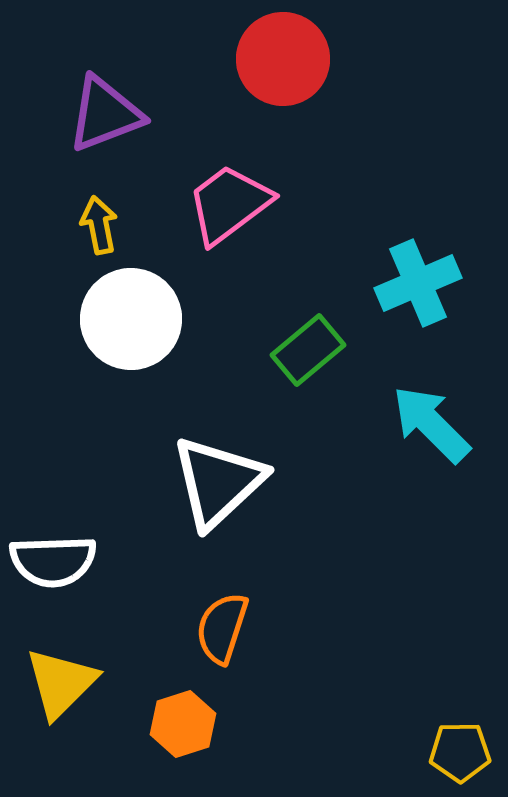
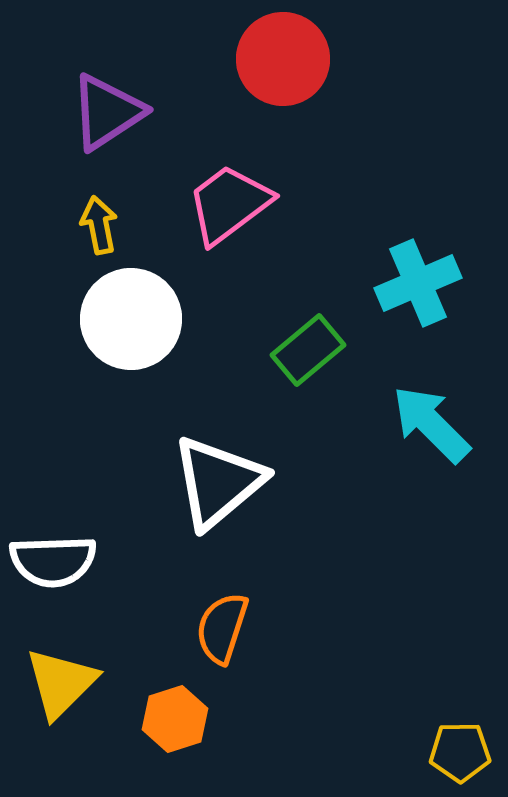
purple triangle: moved 2 px right, 2 px up; rotated 12 degrees counterclockwise
white triangle: rotated 3 degrees clockwise
orange hexagon: moved 8 px left, 5 px up
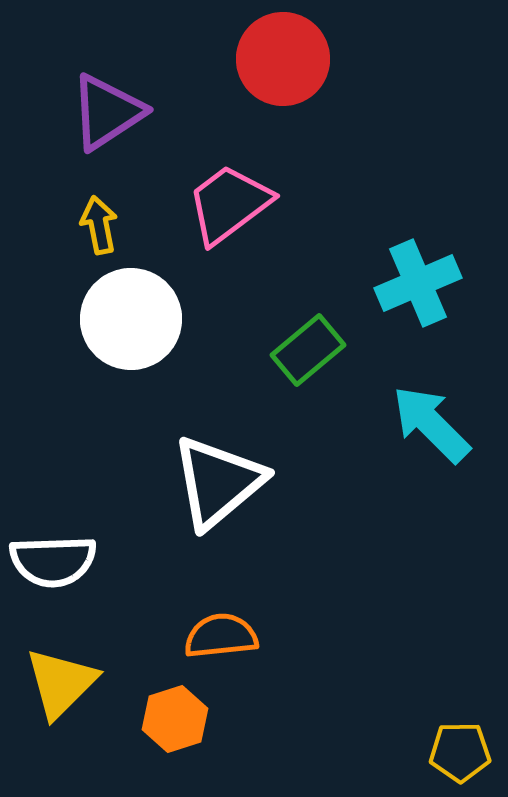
orange semicircle: moved 1 px left, 8 px down; rotated 66 degrees clockwise
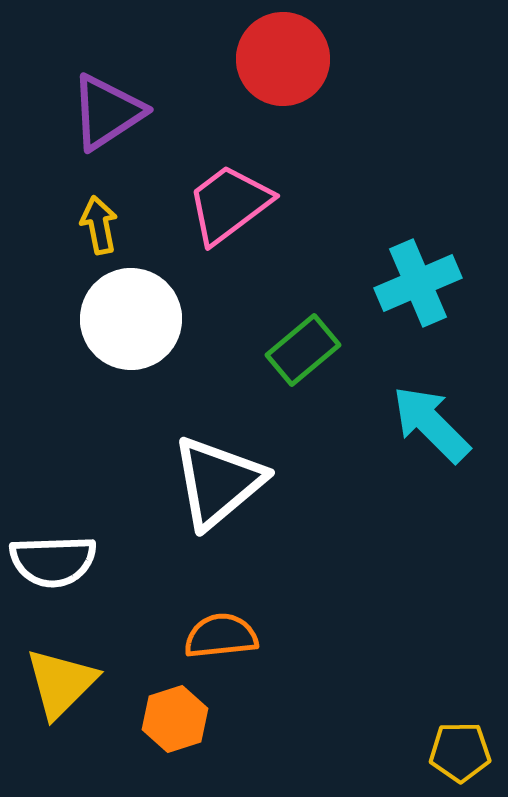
green rectangle: moved 5 px left
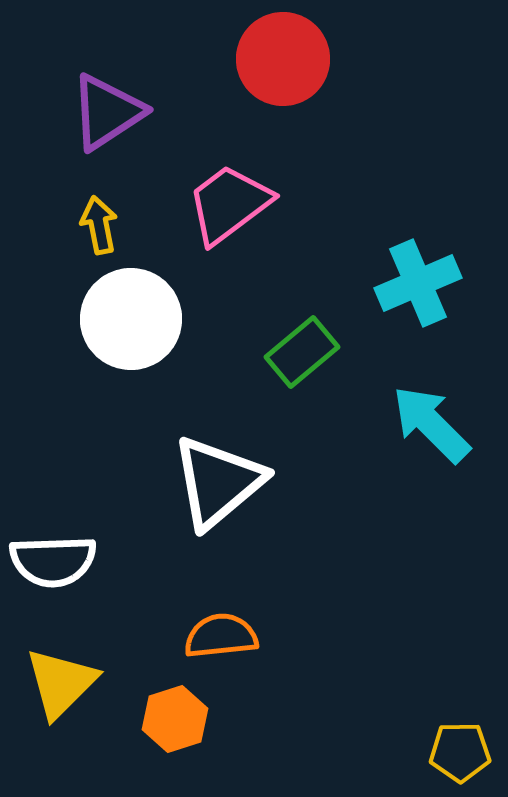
green rectangle: moved 1 px left, 2 px down
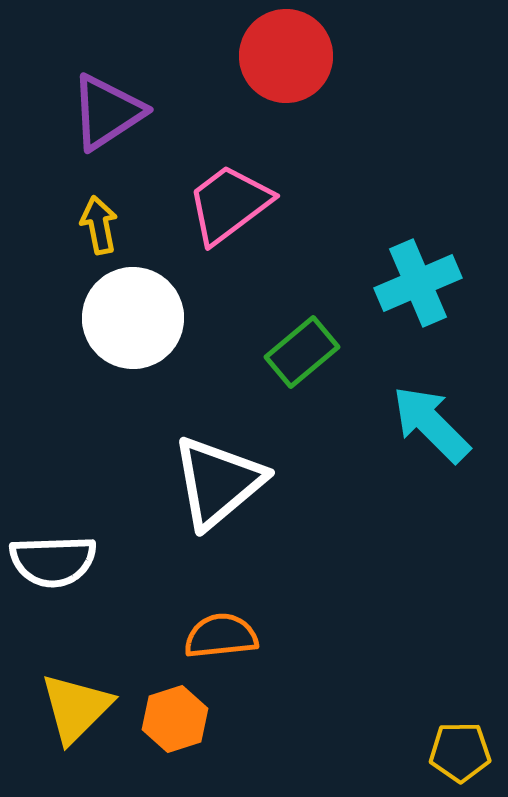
red circle: moved 3 px right, 3 px up
white circle: moved 2 px right, 1 px up
yellow triangle: moved 15 px right, 25 px down
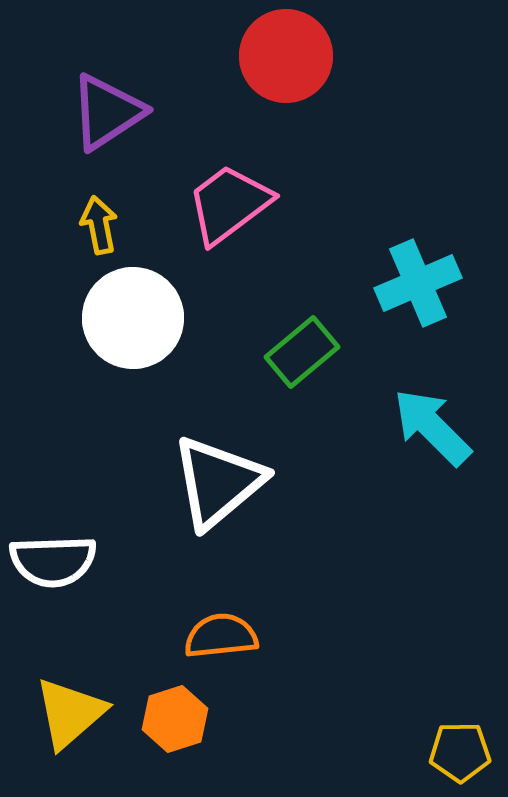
cyan arrow: moved 1 px right, 3 px down
yellow triangle: moved 6 px left, 5 px down; rotated 4 degrees clockwise
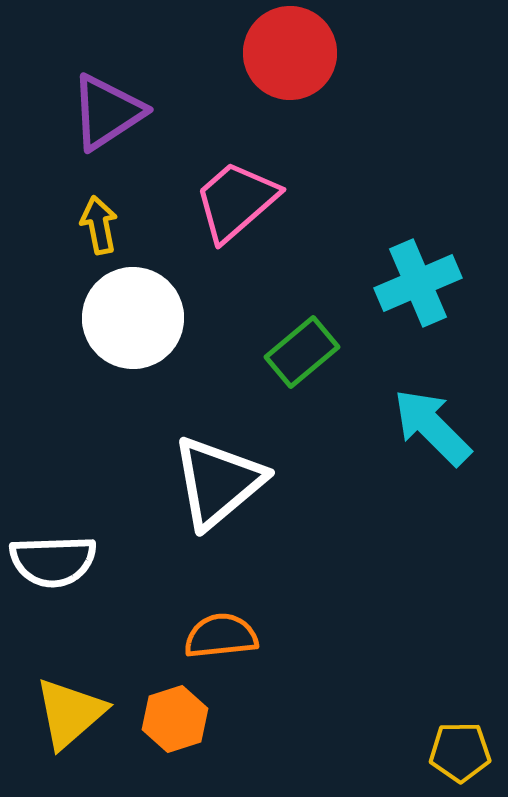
red circle: moved 4 px right, 3 px up
pink trapezoid: moved 7 px right, 3 px up; rotated 4 degrees counterclockwise
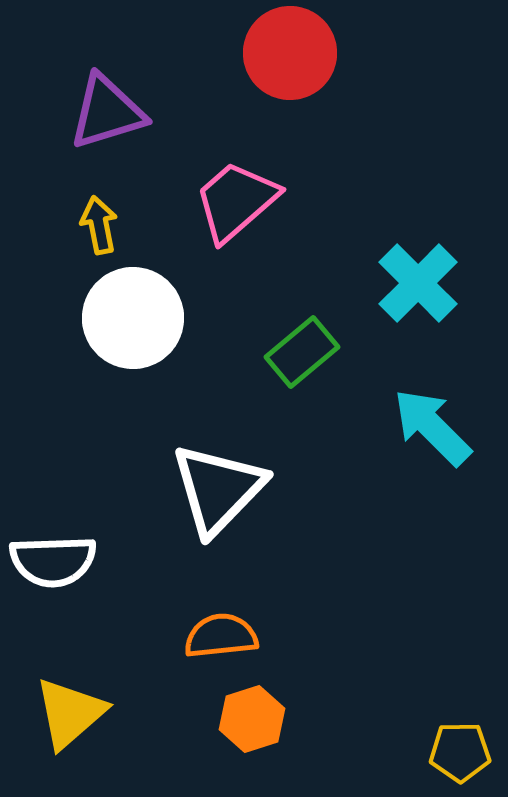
purple triangle: rotated 16 degrees clockwise
cyan cross: rotated 22 degrees counterclockwise
white triangle: moved 7 px down; rotated 6 degrees counterclockwise
orange hexagon: moved 77 px right
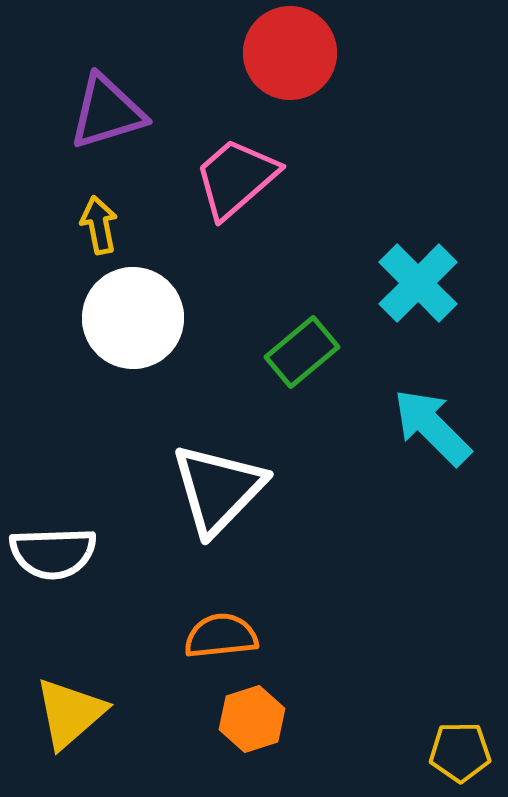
pink trapezoid: moved 23 px up
white semicircle: moved 8 px up
